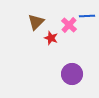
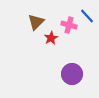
blue line: rotated 49 degrees clockwise
pink cross: rotated 28 degrees counterclockwise
red star: rotated 24 degrees clockwise
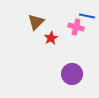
blue line: rotated 35 degrees counterclockwise
pink cross: moved 7 px right, 2 px down
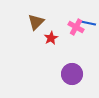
blue line: moved 1 px right, 7 px down
pink cross: rotated 14 degrees clockwise
